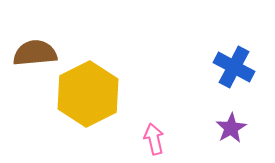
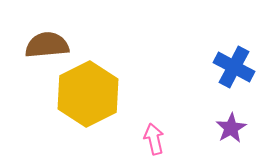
brown semicircle: moved 12 px right, 8 px up
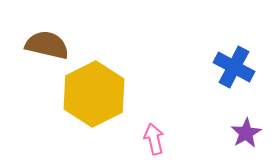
brown semicircle: rotated 18 degrees clockwise
yellow hexagon: moved 6 px right
purple star: moved 15 px right, 5 px down
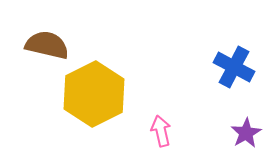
pink arrow: moved 7 px right, 8 px up
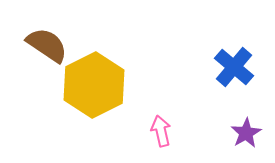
brown semicircle: rotated 21 degrees clockwise
blue cross: rotated 12 degrees clockwise
yellow hexagon: moved 9 px up
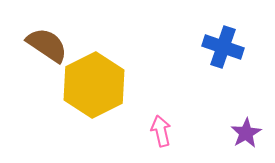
blue cross: moved 11 px left, 20 px up; rotated 21 degrees counterclockwise
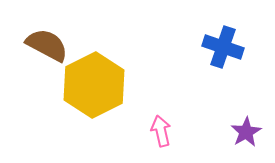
brown semicircle: rotated 6 degrees counterclockwise
purple star: moved 1 px up
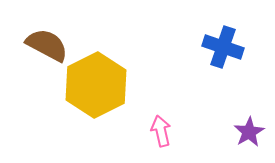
yellow hexagon: moved 2 px right
purple star: moved 3 px right
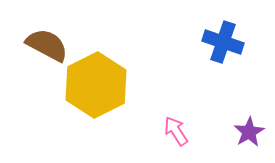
blue cross: moved 5 px up
pink arrow: moved 15 px right; rotated 20 degrees counterclockwise
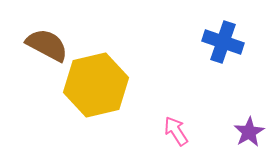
yellow hexagon: rotated 14 degrees clockwise
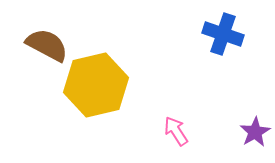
blue cross: moved 8 px up
purple star: moved 6 px right
